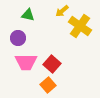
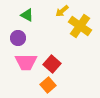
green triangle: moved 1 px left; rotated 16 degrees clockwise
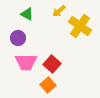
yellow arrow: moved 3 px left
green triangle: moved 1 px up
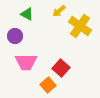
purple circle: moved 3 px left, 2 px up
red square: moved 9 px right, 4 px down
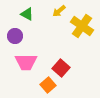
yellow cross: moved 2 px right
